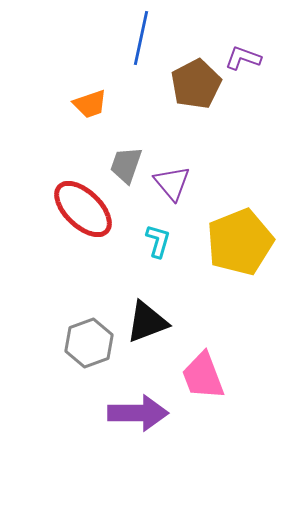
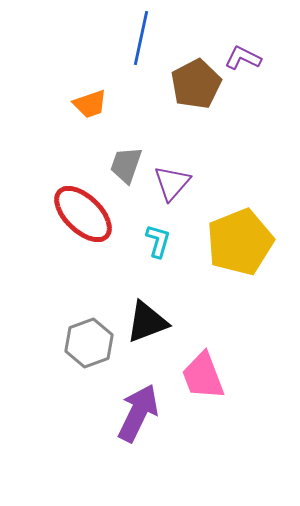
purple L-shape: rotated 6 degrees clockwise
purple triangle: rotated 21 degrees clockwise
red ellipse: moved 5 px down
purple arrow: rotated 64 degrees counterclockwise
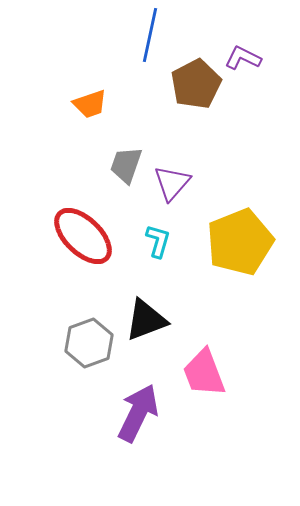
blue line: moved 9 px right, 3 px up
red ellipse: moved 22 px down
black triangle: moved 1 px left, 2 px up
pink trapezoid: moved 1 px right, 3 px up
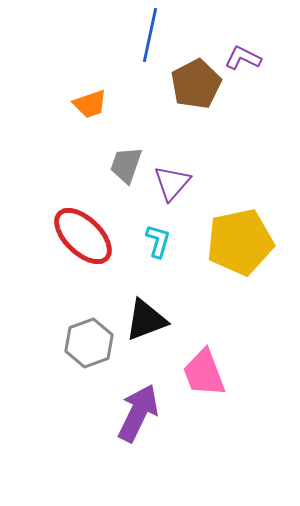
yellow pentagon: rotated 10 degrees clockwise
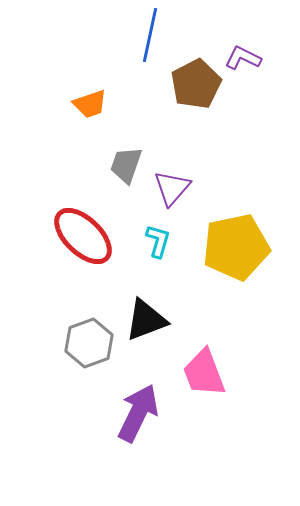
purple triangle: moved 5 px down
yellow pentagon: moved 4 px left, 5 px down
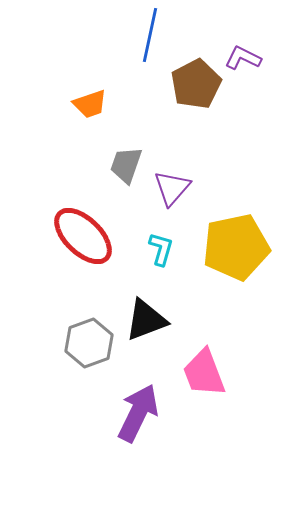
cyan L-shape: moved 3 px right, 8 px down
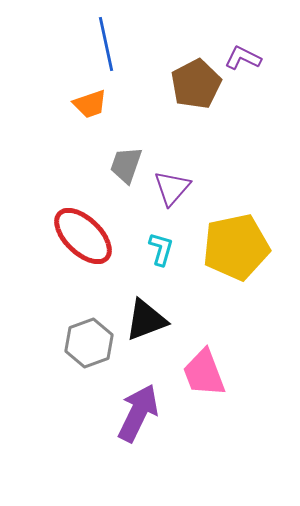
blue line: moved 44 px left, 9 px down; rotated 24 degrees counterclockwise
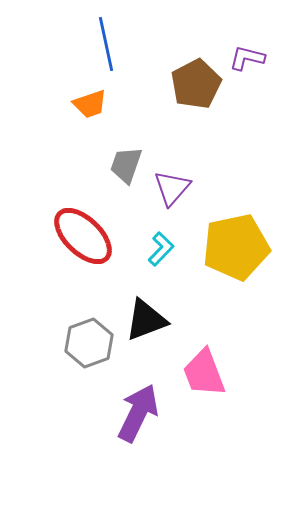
purple L-shape: moved 4 px right; rotated 12 degrees counterclockwise
cyan L-shape: rotated 28 degrees clockwise
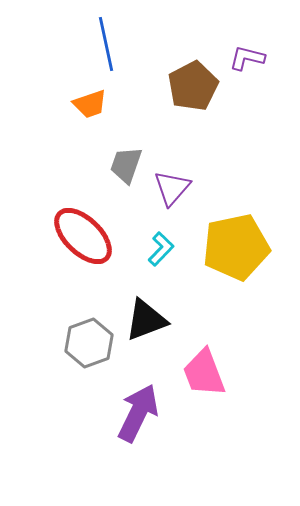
brown pentagon: moved 3 px left, 2 px down
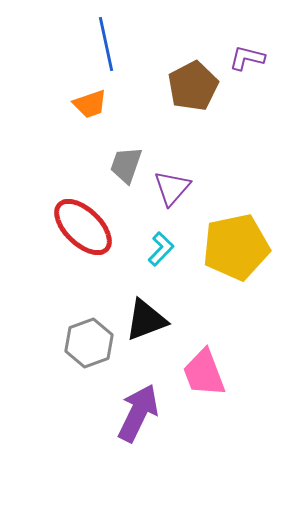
red ellipse: moved 9 px up
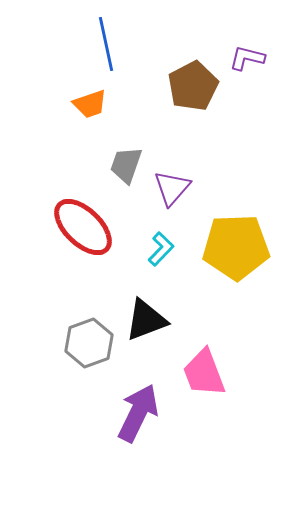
yellow pentagon: rotated 10 degrees clockwise
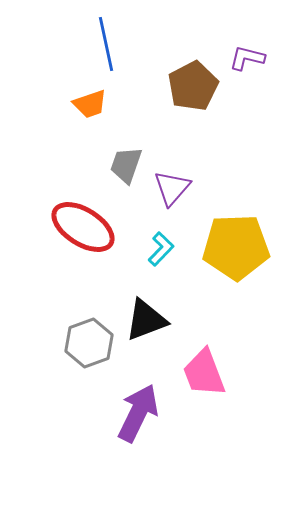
red ellipse: rotated 12 degrees counterclockwise
